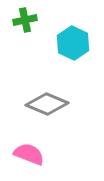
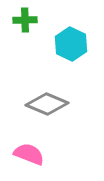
green cross: rotated 10 degrees clockwise
cyan hexagon: moved 2 px left, 1 px down
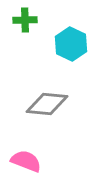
gray diamond: rotated 18 degrees counterclockwise
pink semicircle: moved 3 px left, 7 px down
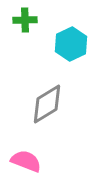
cyan hexagon: rotated 8 degrees clockwise
gray diamond: rotated 36 degrees counterclockwise
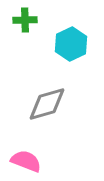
gray diamond: rotated 15 degrees clockwise
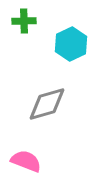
green cross: moved 1 px left, 1 px down
